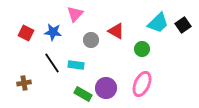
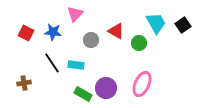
cyan trapezoid: moved 2 px left; rotated 75 degrees counterclockwise
green circle: moved 3 px left, 6 px up
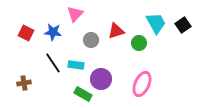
red triangle: rotated 48 degrees counterclockwise
black line: moved 1 px right
purple circle: moved 5 px left, 9 px up
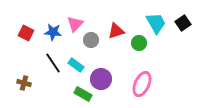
pink triangle: moved 10 px down
black square: moved 2 px up
cyan rectangle: rotated 28 degrees clockwise
brown cross: rotated 24 degrees clockwise
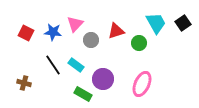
black line: moved 2 px down
purple circle: moved 2 px right
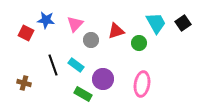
blue star: moved 7 px left, 12 px up
black line: rotated 15 degrees clockwise
pink ellipse: rotated 15 degrees counterclockwise
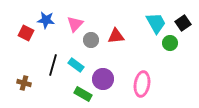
red triangle: moved 5 px down; rotated 12 degrees clockwise
green circle: moved 31 px right
black line: rotated 35 degrees clockwise
